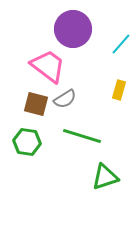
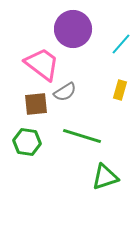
pink trapezoid: moved 6 px left, 2 px up
yellow rectangle: moved 1 px right
gray semicircle: moved 7 px up
brown square: rotated 20 degrees counterclockwise
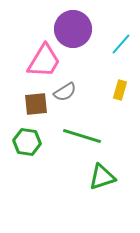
pink trapezoid: moved 2 px right, 3 px up; rotated 84 degrees clockwise
green triangle: moved 3 px left
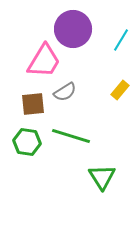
cyan line: moved 4 px up; rotated 10 degrees counterclockwise
yellow rectangle: rotated 24 degrees clockwise
brown square: moved 3 px left
green line: moved 11 px left
green triangle: rotated 44 degrees counterclockwise
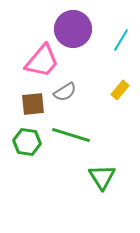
pink trapezoid: moved 2 px left; rotated 9 degrees clockwise
green line: moved 1 px up
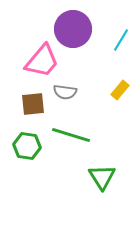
gray semicircle: rotated 40 degrees clockwise
green hexagon: moved 4 px down
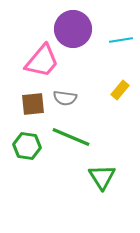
cyan line: rotated 50 degrees clockwise
gray semicircle: moved 6 px down
green line: moved 2 px down; rotated 6 degrees clockwise
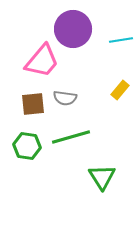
green line: rotated 39 degrees counterclockwise
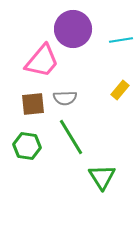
gray semicircle: rotated 10 degrees counterclockwise
green line: rotated 75 degrees clockwise
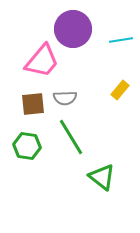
green triangle: rotated 20 degrees counterclockwise
